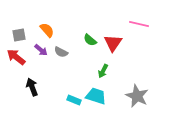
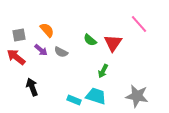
pink line: rotated 36 degrees clockwise
gray star: rotated 15 degrees counterclockwise
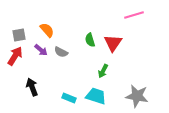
pink line: moved 5 px left, 9 px up; rotated 66 degrees counterclockwise
green semicircle: rotated 32 degrees clockwise
red arrow: moved 1 px left, 1 px up; rotated 84 degrees clockwise
cyan rectangle: moved 5 px left, 2 px up
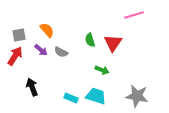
green arrow: moved 1 px left, 1 px up; rotated 96 degrees counterclockwise
cyan rectangle: moved 2 px right
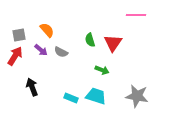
pink line: moved 2 px right; rotated 18 degrees clockwise
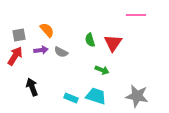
purple arrow: rotated 48 degrees counterclockwise
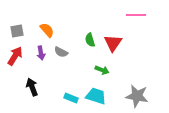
gray square: moved 2 px left, 4 px up
purple arrow: moved 3 px down; rotated 88 degrees clockwise
